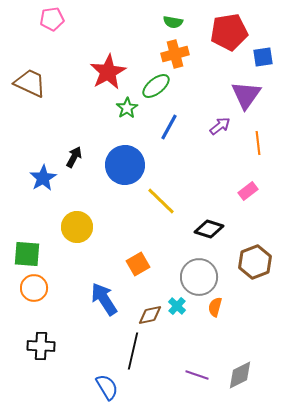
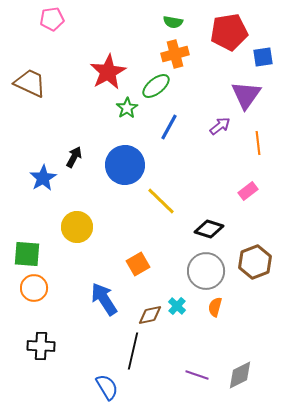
gray circle: moved 7 px right, 6 px up
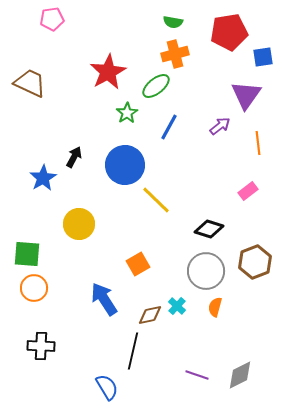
green star: moved 5 px down
yellow line: moved 5 px left, 1 px up
yellow circle: moved 2 px right, 3 px up
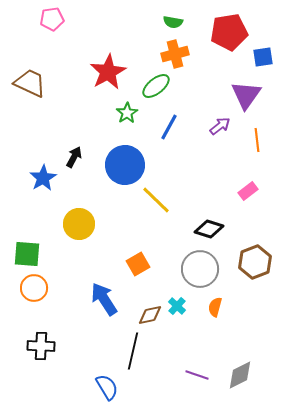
orange line: moved 1 px left, 3 px up
gray circle: moved 6 px left, 2 px up
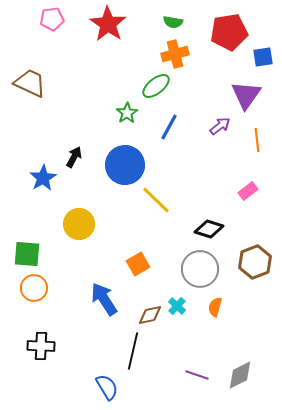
red star: moved 48 px up; rotated 9 degrees counterclockwise
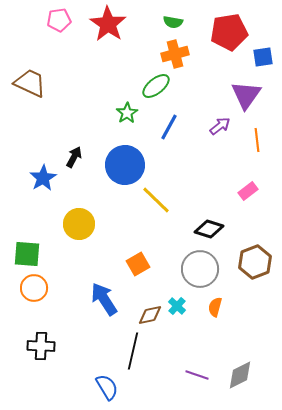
pink pentagon: moved 7 px right, 1 px down
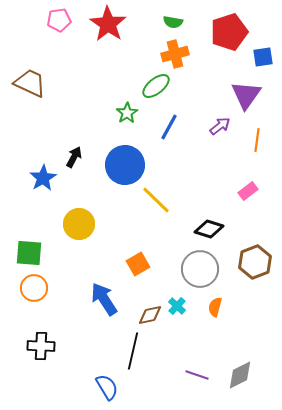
red pentagon: rotated 9 degrees counterclockwise
orange line: rotated 15 degrees clockwise
green square: moved 2 px right, 1 px up
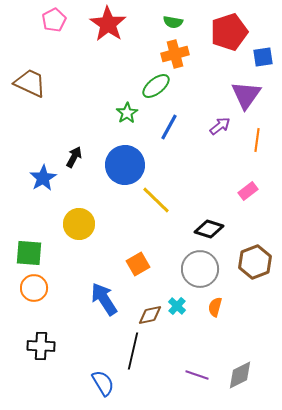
pink pentagon: moved 5 px left; rotated 20 degrees counterclockwise
blue semicircle: moved 4 px left, 4 px up
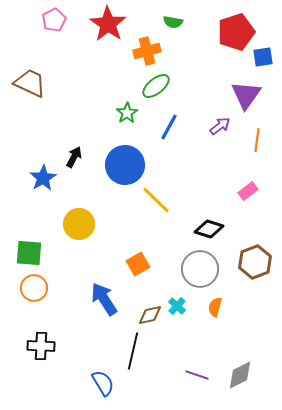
red pentagon: moved 7 px right
orange cross: moved 28 px left, 3 px up
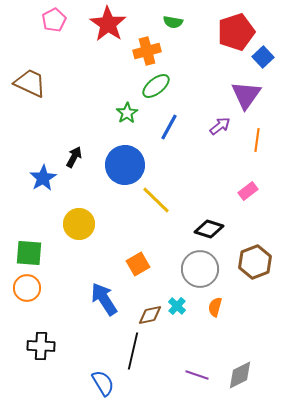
blue square: rotated 35 degrees counterclockwise
orange circle: moved 7 px left
